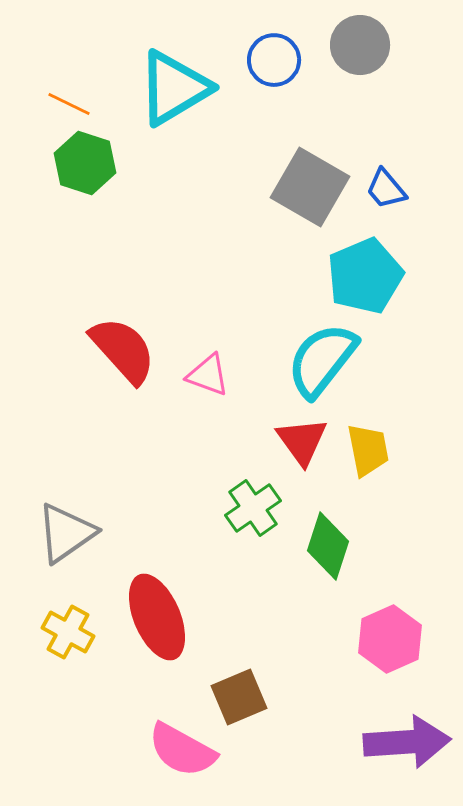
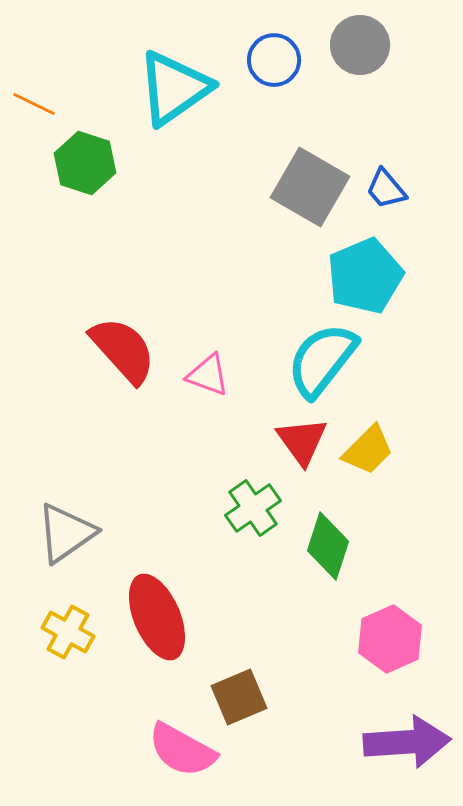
cyan triangle: rotated 4 degrees counterclockwise
orange line: moved 35 px left
yellow trapezoid: rotated 56 degrees clockwise
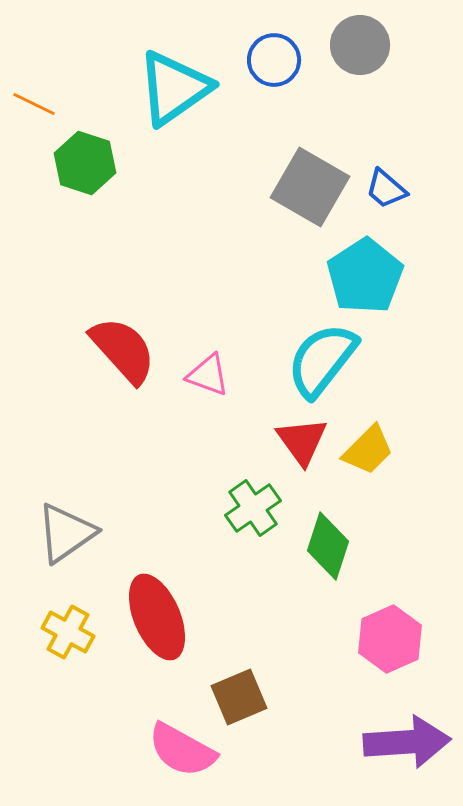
blue trapezoid: rotated 9 degrees counterclockwise
cyan pentagon: rotated 10 degrees counterclockwise
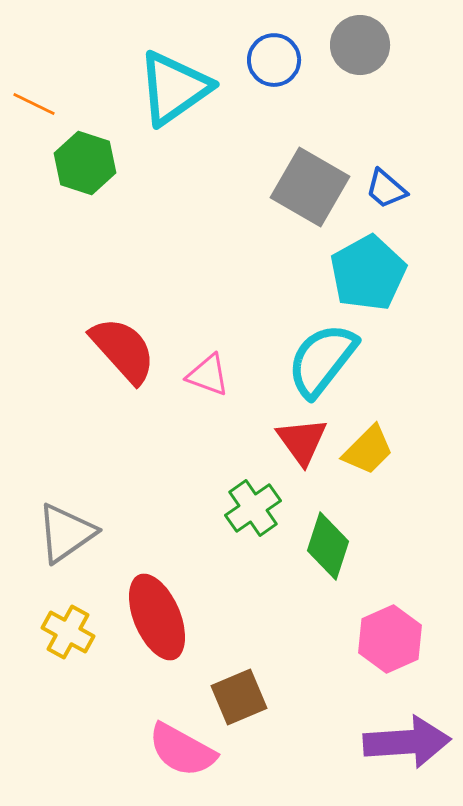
cyan pentagon: moved 3 px right, 3 px up; rotated 4 degrees clockwise
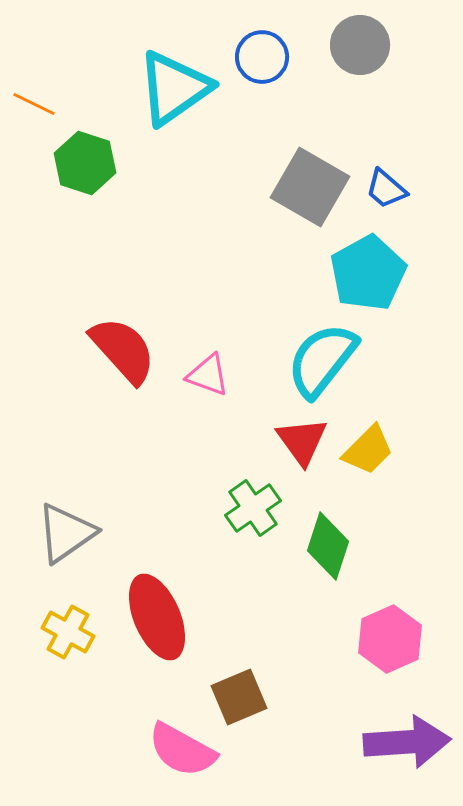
blue circle: moved 12 px left, 3 px up
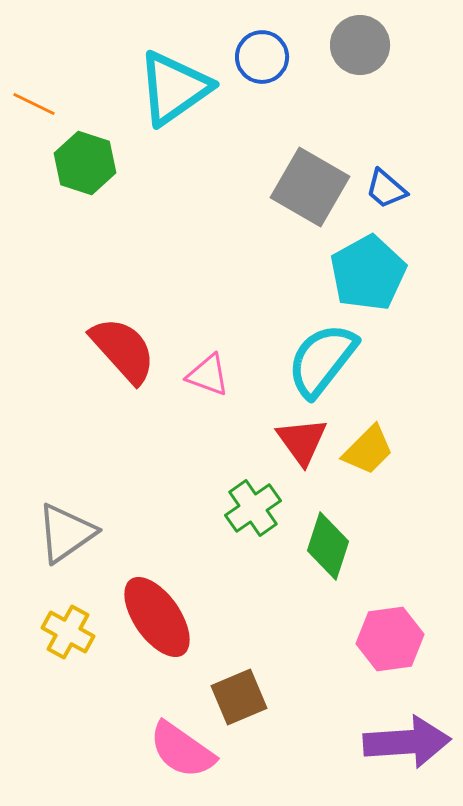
red ellipse: rotated 12 degrees counterclockwise
pink hexagon: rotated 16 degrees clockwise
pink semicircle: rotated 6 degrees clockwise
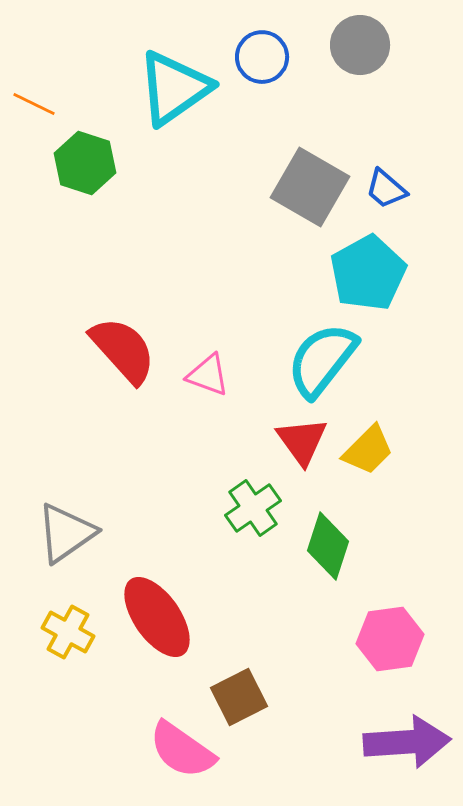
brown square: rotated 4 degrees counterclockwise
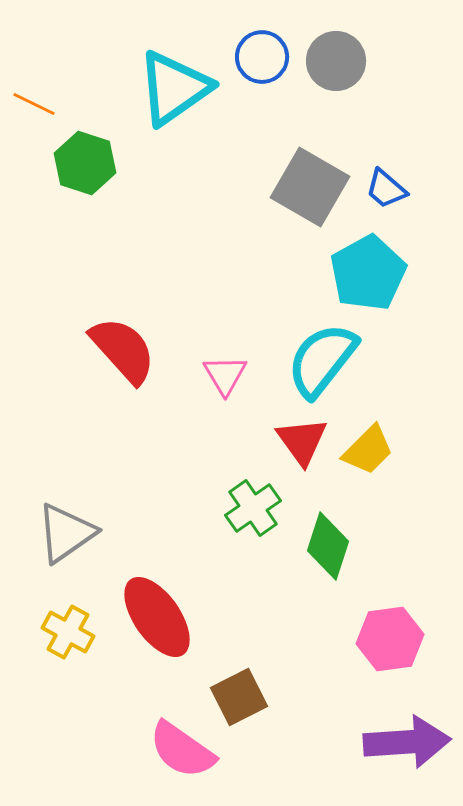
gray circle: moved 24 px left, 16 px down
pink triangle: moved 17 px right; rotated 39 degrees clockwise
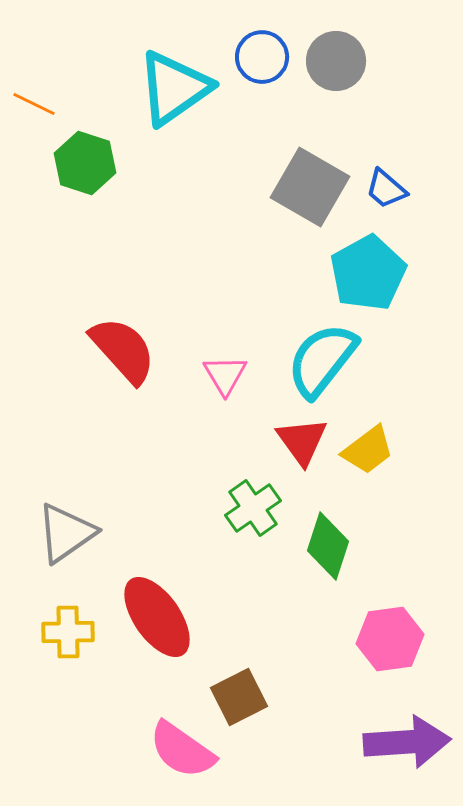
yellow trapezoid: rotated 8 degrees clockwise
yellow cross: rotated 30 degrees counterclockwise
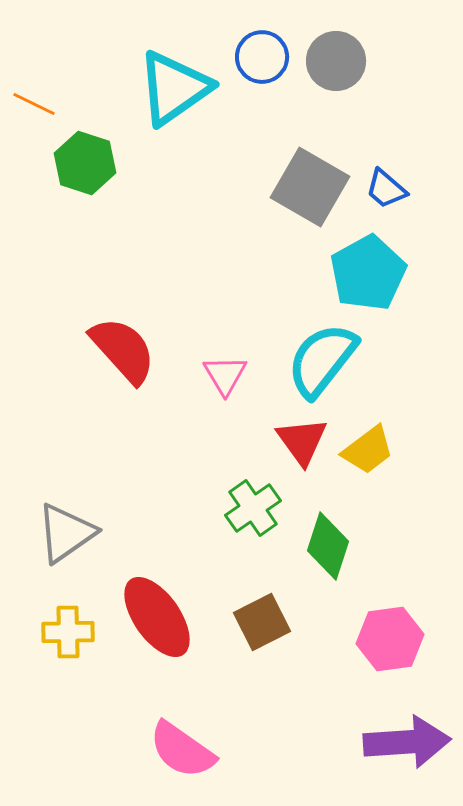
brown square: moved 23 px right, 75 px up
